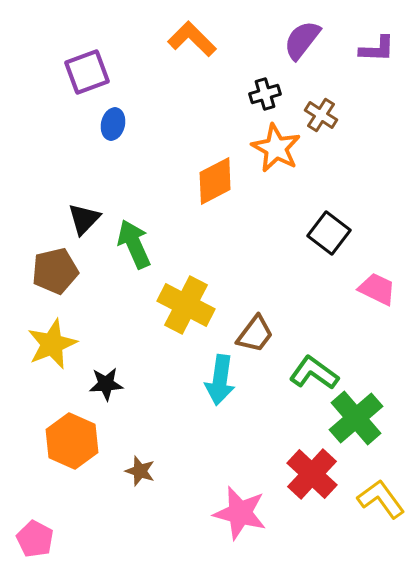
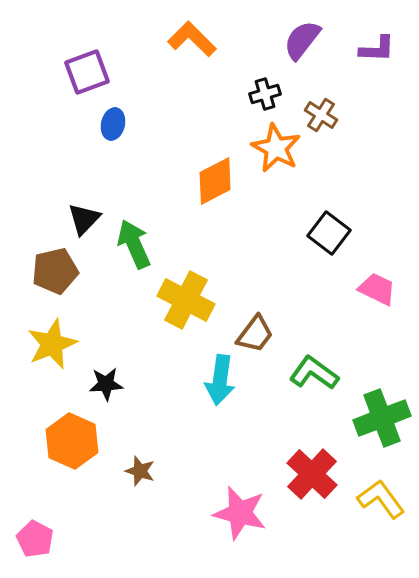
yellow cross: moved 5 px up
green cross: moved 26 px right; rotated 20 degrees clockwise
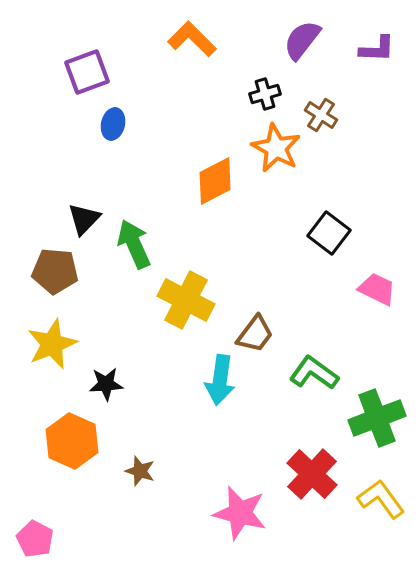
brown pentagon: rotated 18 degrees clockwise
green cross: moved 5 px left
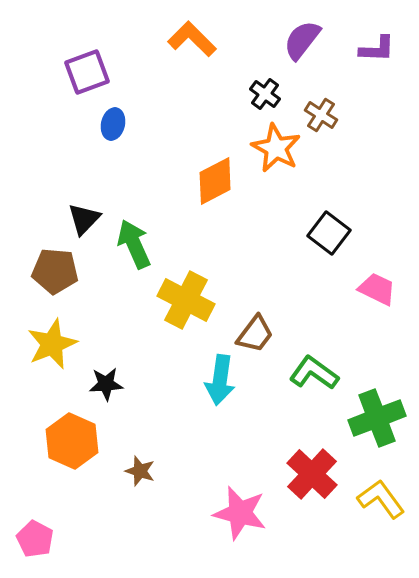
black cross: rotated 36 degrees counterclockwise
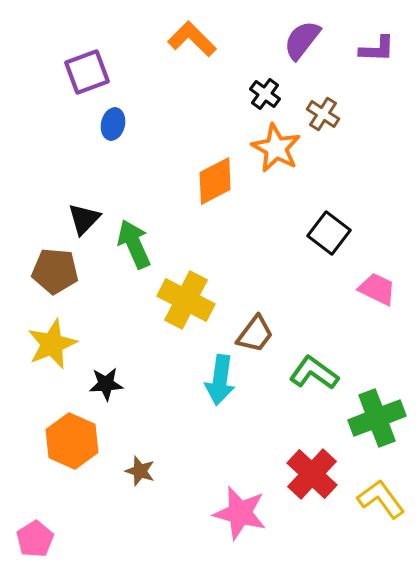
brown cross: moved 2 px right, 1 px up
pink pentagon: rotated 12 degrees clockwise
